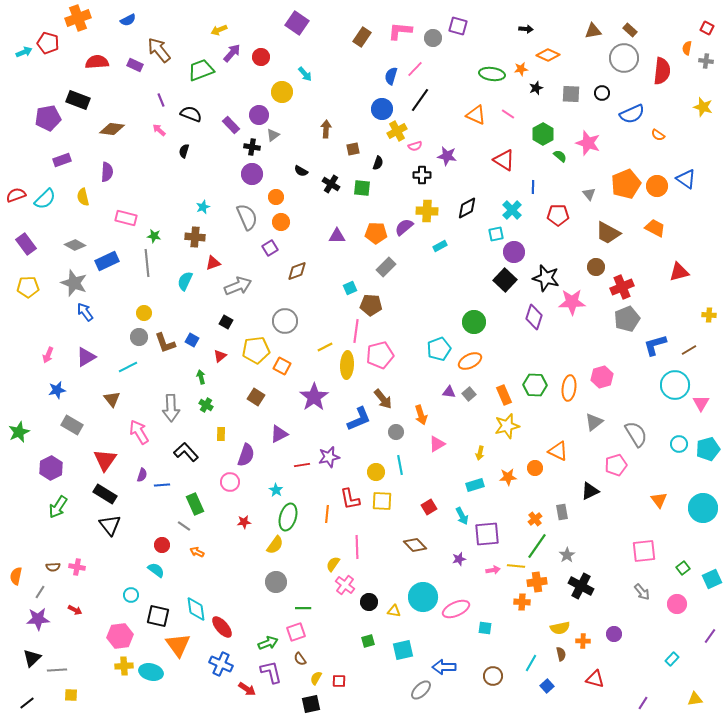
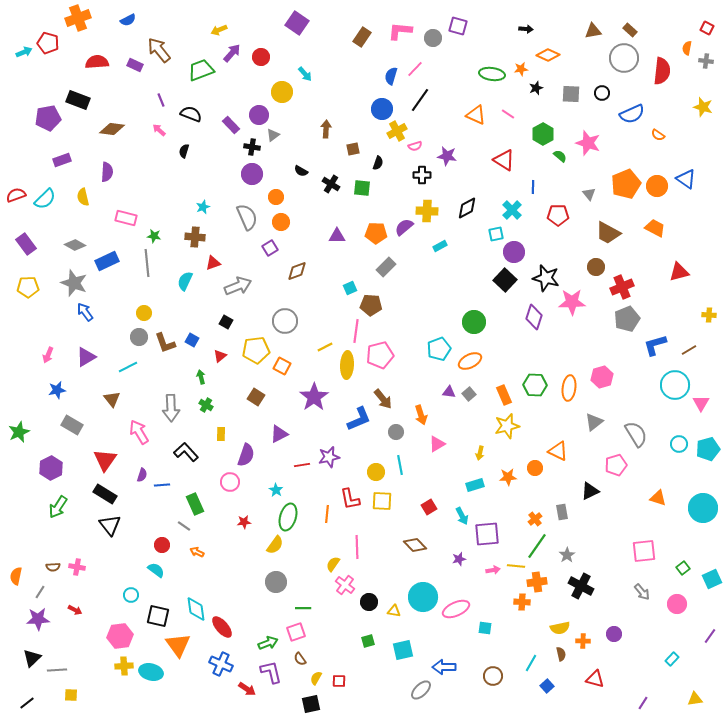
orange triangle at (659, 500): moved 1 px left, 2 px up; rotated 36 degrees counterclockwise
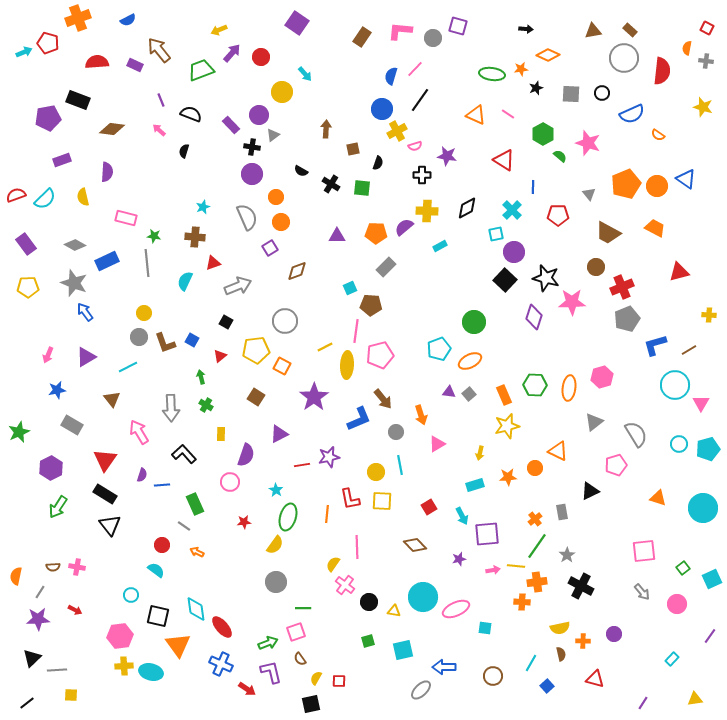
black L-shape at (186, 452): moved 2 px left, 2 px down
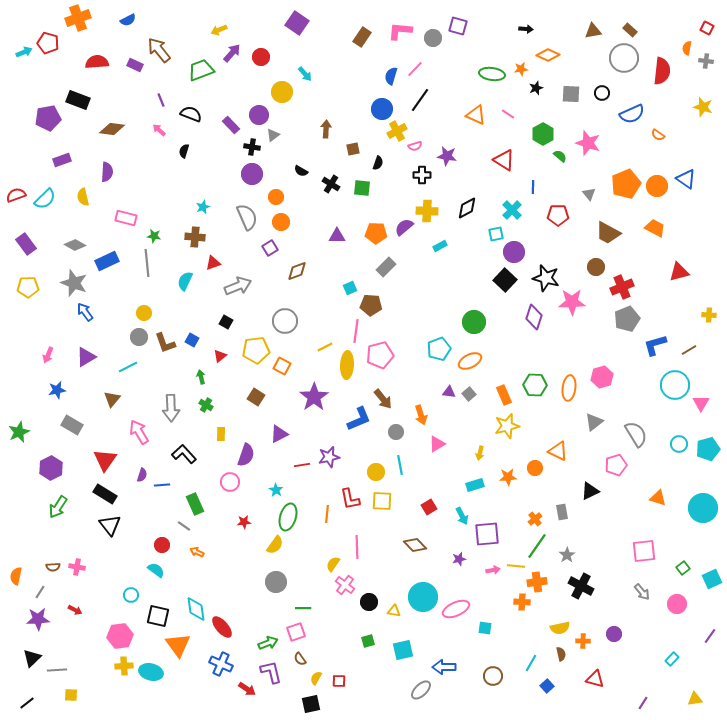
brown triangle at (112, 399): rotated 18 degrees clockwise
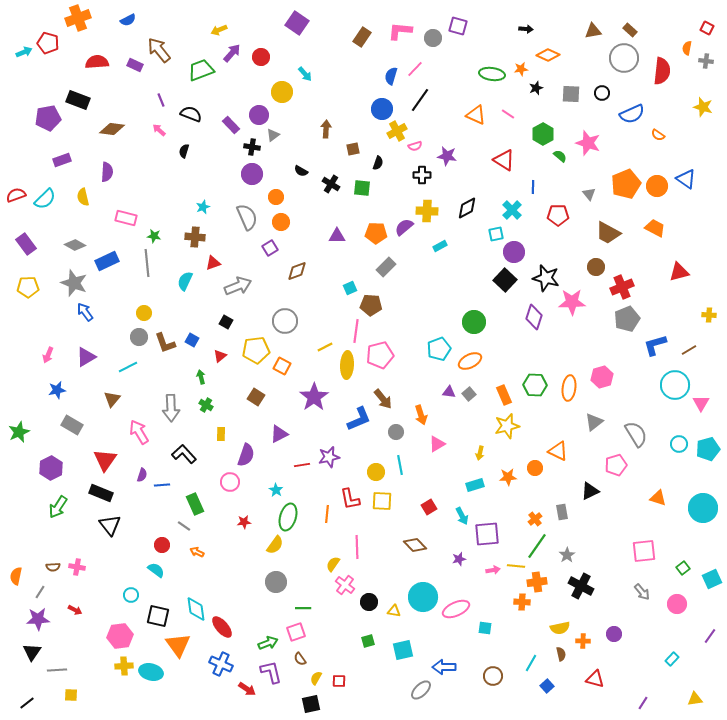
black rectangle at (105, 494): moved 4 px left, 1 px up; rotated 10 degrees counterclockwise
black triangle at (32, 658): moved 6 px up; rotated 12 degrees counterclockwise
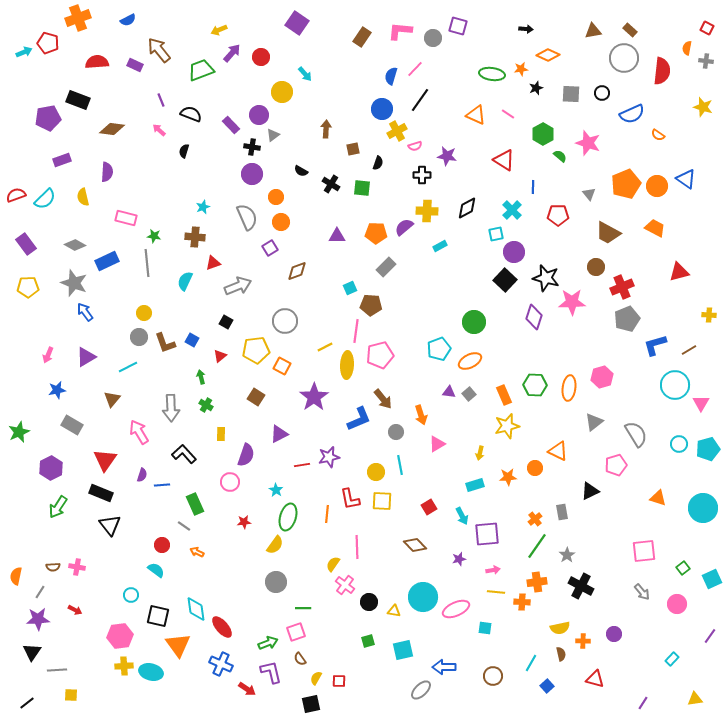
yellow line at (516, 566): moved 20 px left, 26 px down
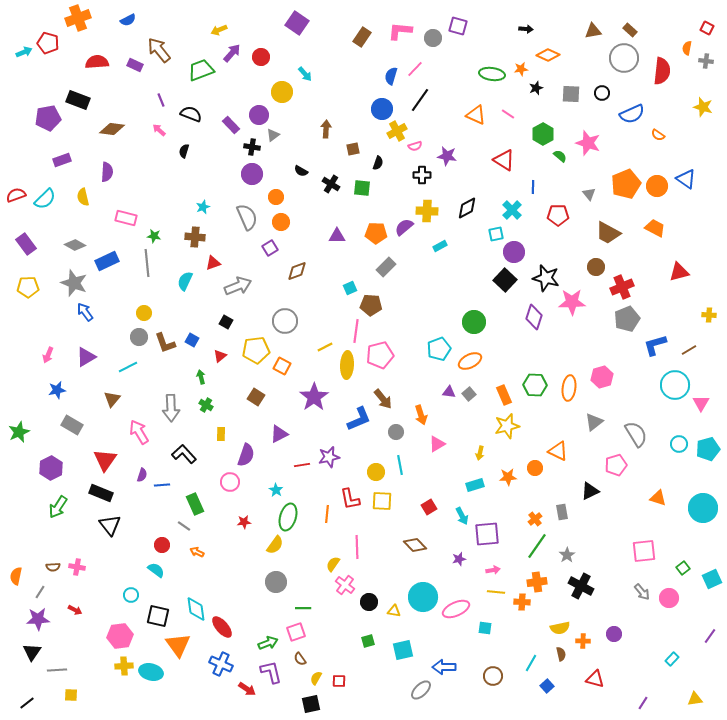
pink circle at (677, 604): moved 8 px left, 6 px up
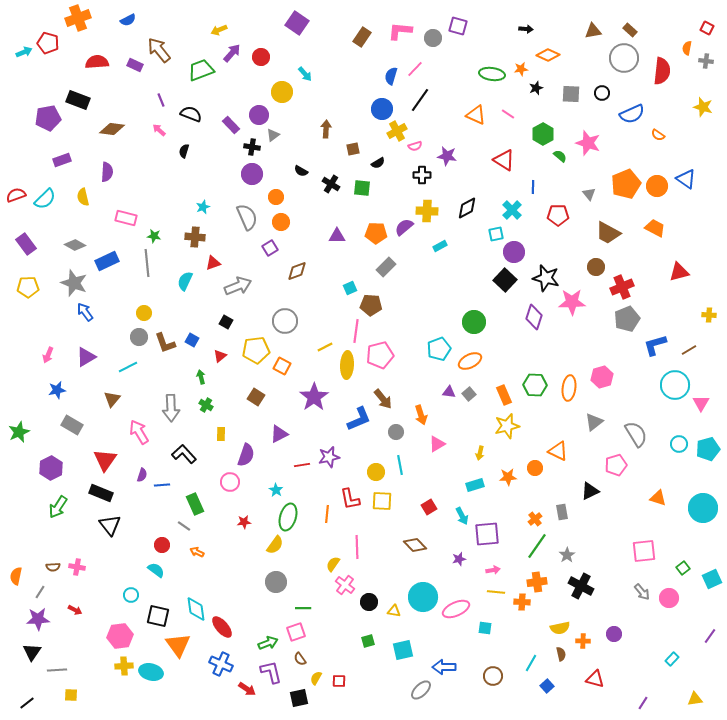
black semicircle at (378, 163): rotated 40 degrees clockwise
black square at (311, 704): moved 12 px left, 6 px up
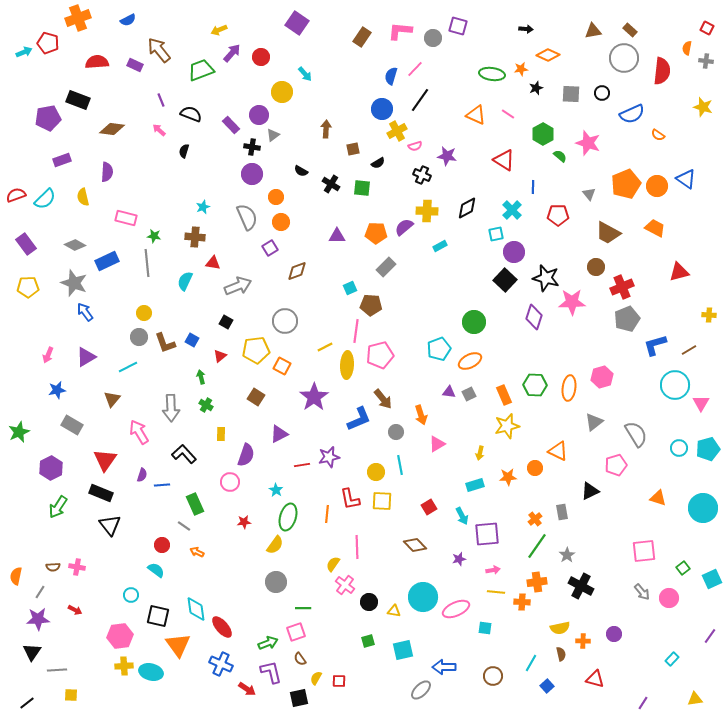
black cross at (422, 175): rotated 24 degrees clockwise
red triangle at (213, 263): rotated 28 degrees clockwise
gray square at (469, 394): rotated 16 degrees clockwise
cyan circle at (679, 444): moved 4 px down
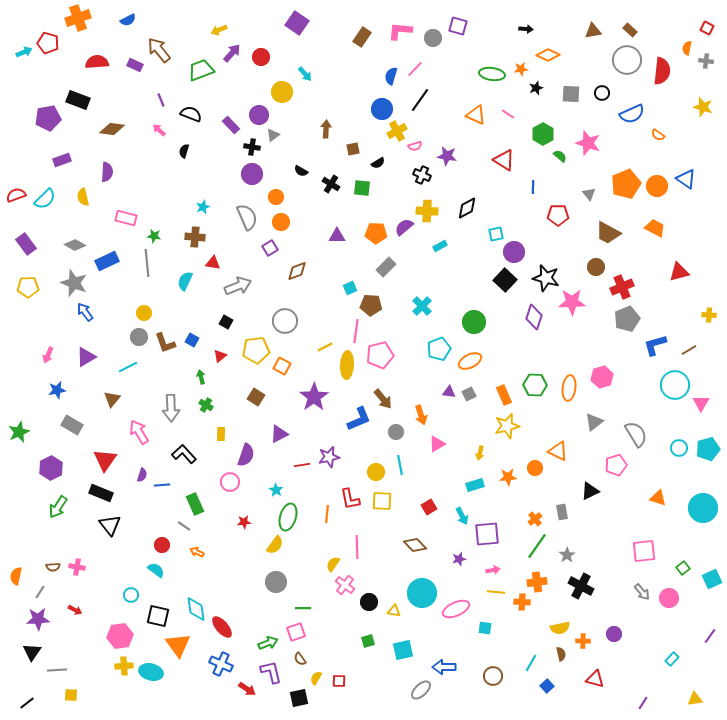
gray circle at (624, 58): moved 3 px right, 2 px down
cyan cross at (512, 210): moved 90 px left, 96 px down
cyan circle at (423, 597): moved 1 px left, 4 px up
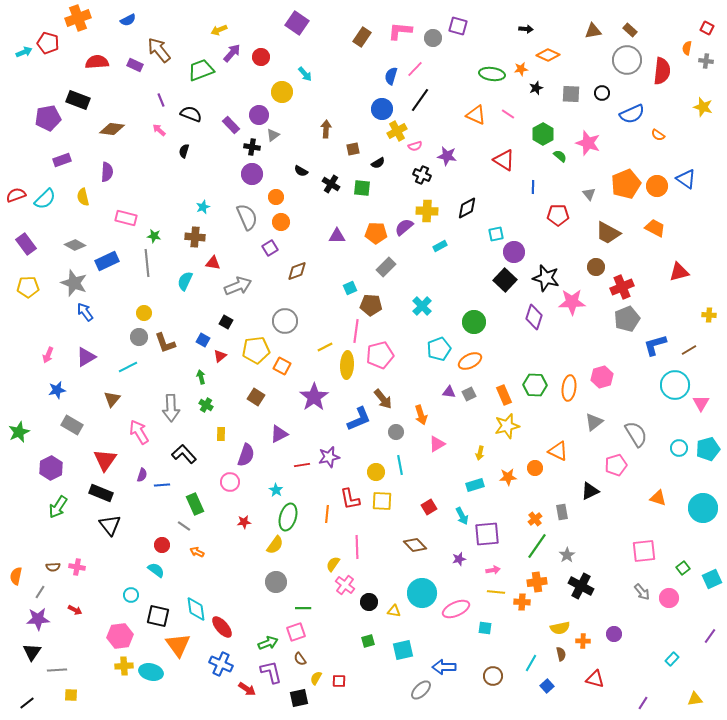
blue square at (192, 340): moved 11 px right
